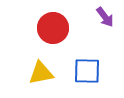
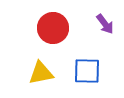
purple arrow: moved 7 px down
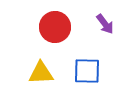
red circle: moved 2 px right, 1 px up
yellow triangle: rotated 8 degrees clockwise
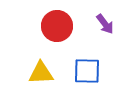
red circle: moved 2 px right, 1 px up
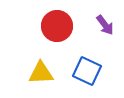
purple arrow: moved 1 px down
blue square: rotated 24 degrees clockwise
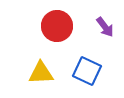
purple arrow: moved 2 px down
